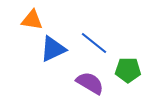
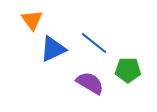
orange triangle: rotated 45 degrees clockwise
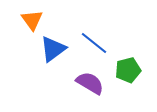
blue triangle: rotated 12 degrees counterclockwise
green pentagon: rotated 15 degrees counterclockwise
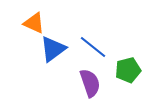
orange triangle: moved 2 px right, 3 px down; rotated 30 degrees counterclockwise
blue line: moved 1 px left, 4 px down
purple semicircle: rotated 40 degrees clockwise
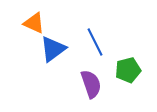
blue line: moved 2 px right, 5 px up; rotated 24 degrees clockwise
purple semicircle: moved 1 px right, 1 px down
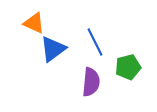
green pentagon: moved 3 px up
purple semicircle: moved 2 px up; rotated 24 degrees clockwise
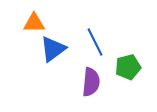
orange triangle: rotated 25 degrees counterclockwise
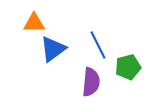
blue line: moved 3 px right, 3 px down
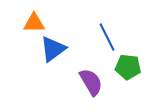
blue line: moved 9 px right, 8 px up
green pentagon: rotated 20 degrees clockwise
purple semicircle: rotated 36 degrees counterclockwise
